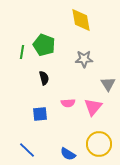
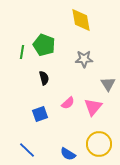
pink semicircle: rotated 40 degrees counterclockwise
blue square: rotated 14 degrees counterclockwise
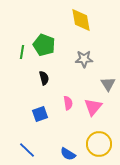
pink semicircle: rotated 56 degrees counterclockwise
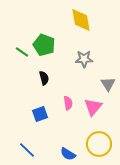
green line: rotated 64 degrees counterclockwise
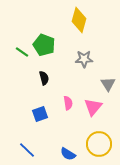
yellow diamond: moved 2 px left; rotated 25 degrees clockwise
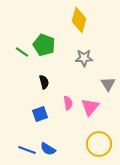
gray star: moved 1 px up
black semicircle: moved 4 px down
pink triangle: moved 3 px left
blue line: rotated 24 degrees counterclockwise
blue semicircle: moved 20 px left, 5 px up
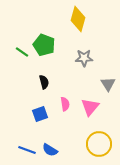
yellow diamond: moved 1 px left, 1 px up
pink semicircle: moved 3 px left, 1 px down
blue semicircle: moved 2 px right, 1 px down
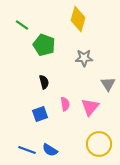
green line: moved 27 px up
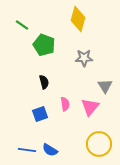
gray triangle: moved 3 px left, 2 px down
blue line: rotated 12 degrees counterclockwise
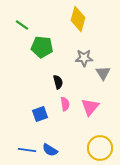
green pentagon: moved 2 px left, 2 px down; rotated 15 degrees counterclockwise
black semicircle: moved 14 px right
gray triangle: moved 2 px left, 13 px up
yellow circle: moved 1 px right, 4 px down
